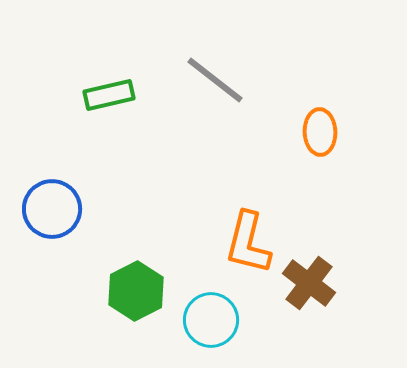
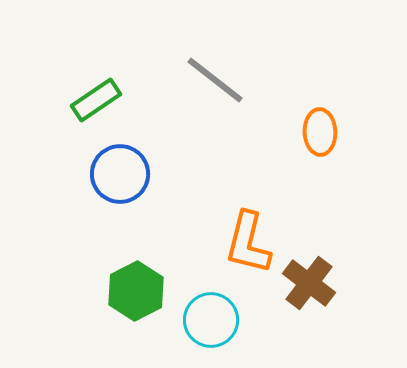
green rectangle: moved 13 px left, 5 px down; rotated 21 degrees counterclockwise
blue circle: moved 68 px right, 35 px up
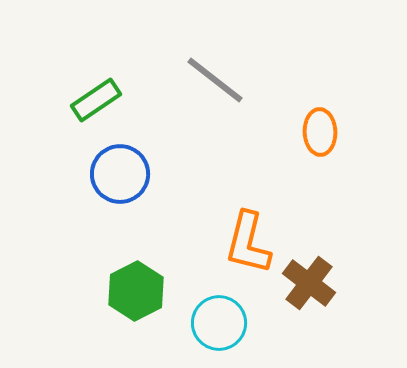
cyan circle: moved 8 px right, 3 px down
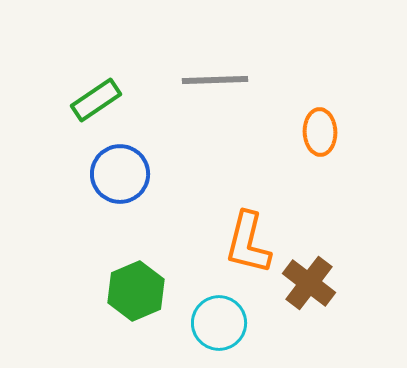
gray line: rotated 40 degrees counterclockwise
green hexagon: rotated 4 degrees clockwise
